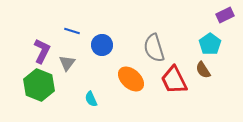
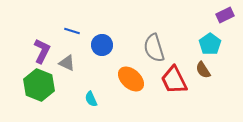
gray triangle: rotated 42 degrees counterclockwise
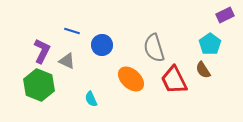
gray triangle: moved 2 px up
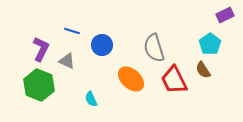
purple L-shape: moved 1 px left, 2 px up
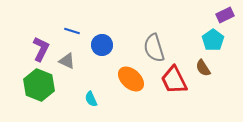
cyan pentagon: moved 3 px right, 4 px up
brown semicircle: moved 2 px up
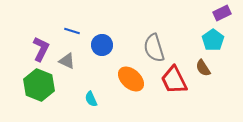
purple rectangle: moved 3 px left, 2 px up
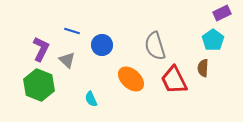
gray semicircle: moved 1 px right, 2 px up
gray triangle: moved 1 px up; rotated 18 degrees clockwise
brown semicircle: rotated 36 degrees clockwise
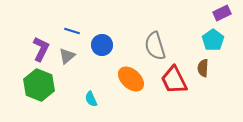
gray triangle: moved 4 px up; rotated 36 degrees clockwise
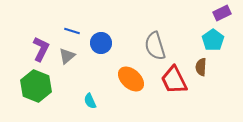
blue circle: moved 1 px left, 2 px up
brown semicircle: moved 2 px left, 1 px up
green hexagon: moved 3 px left, 1 px down
cyan semicircle: moved 1 px left, 2 px down
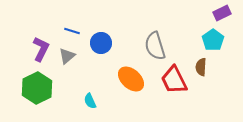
green hexagon: moved 1 px right, 2 px down; rotated 12 degrees clockwise
